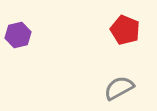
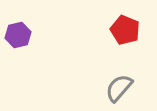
gray semicircle: rotated 20 degrees counterclockwise
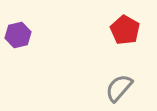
red pentagon: rotated 8 degrees clockwise
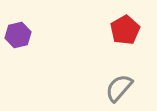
red pentagon: rotated 12 degrees clockwise
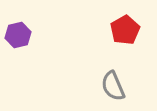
gray semicircle: moved 6 px left, 2 px up; rotated 64 degrees counterclockwise
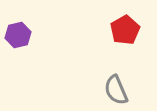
gray semicircle: moved 3 px right, 4 px down
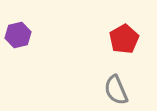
red pentagon: moved 1 px left, 9 px down
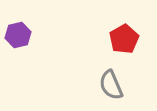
gray semicircle: moved 5 px left, 5 px up
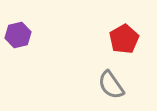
gray semicircle: rotated 12 degrees counterclockwise
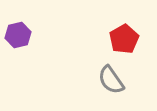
gray semicircle: moved 5 px up
